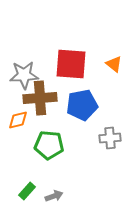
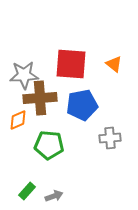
orange diamond: rotated 10 degrees counterclockwise
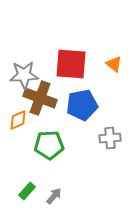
brown cross: rotated 24 degrees clockwise
green pentagon: rotated 8 degrees counterclockwise
gray arrow: rotated 30 degrees counterclockwise
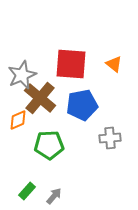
gray star: moved 2 px left; rotated 20 degrees counterclockwise
brown cross: rotated 20 degrees clockwise
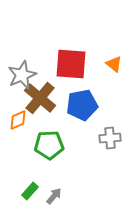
green rectangle: moved 3 px right
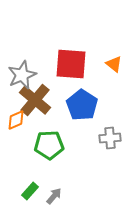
brown cross: moved 5 px left, 2 px down
blue pentagon: rotated 28 degrees counterclockwise
orange diamond: moved 2 px left
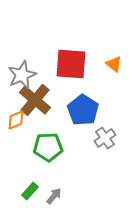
blue pentagon: moved 1 px right, 5 px down
gray cross: moved 5 px left; rotated 30 degrees counterclockwise
green pentagon: moved 1 px left, 2 px down
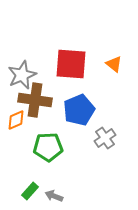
brown cross: rotated 32 degrees counterclockwise
blue pentagon: moved 4 px left; rotated 16 degrees clockwise
gray arrow: rotated 108 degrees counterclockwise
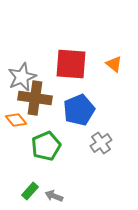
gray star: moved 2 px down
brown cross: moved 2 px up
orange diamond: rotated 75 degrees clockwise
gray cross: moved 4 px left, 5 px down
green pentagon: moved 2 px left, 1 px up; rotated 20 degrees counterclockwise
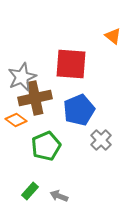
orange triangle: moved 1 px left, 28 px up
brown cross: rotated 20 degrees counterclockwise
orange diamond: rotated 15 degrees counterclockwise
gray cross: moved 3 px up; rotated 10 degrees counterclockwise
gray arrow: moved 5 px right
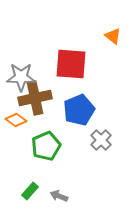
gray star: moved 1 px left; rotated 24 degrees clockwise
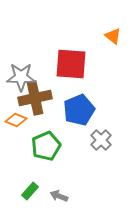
orange diamond: rotated 15 degrees counterclockwise
